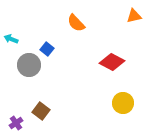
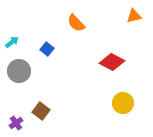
cyan arrow: moved 1 px right, 3 px down; rotated 120 degrees clockwise
gray circle: moved 10 px left, 6 px down
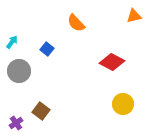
cyan arrow: rotated 16 degrees counterclockwise
yellow circle: moved 1 px down
